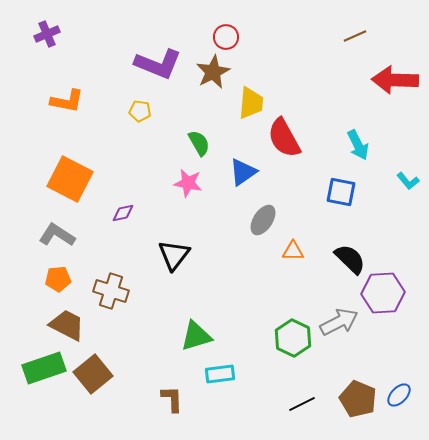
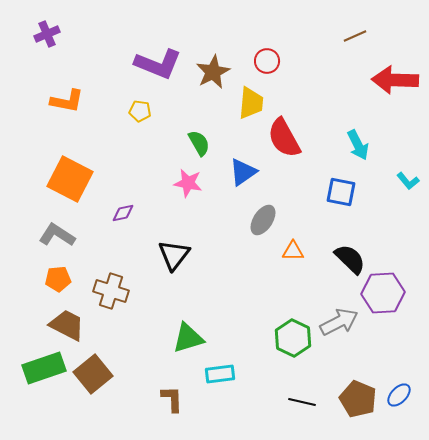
red circle: moved 41 px right, 24 px down
green triangle: moved 8 px left, 2 px down
black line: moved 2 px up; rotated 40 degrees clockwise
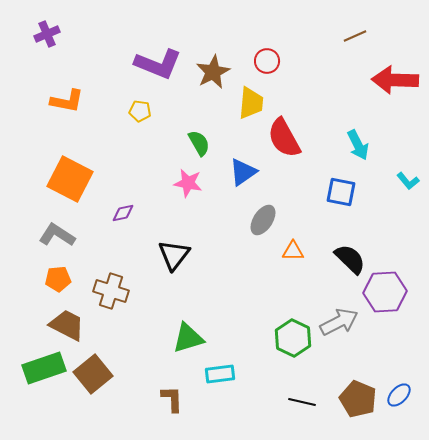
purple hexagon: moved 2 px right, 1 px up
